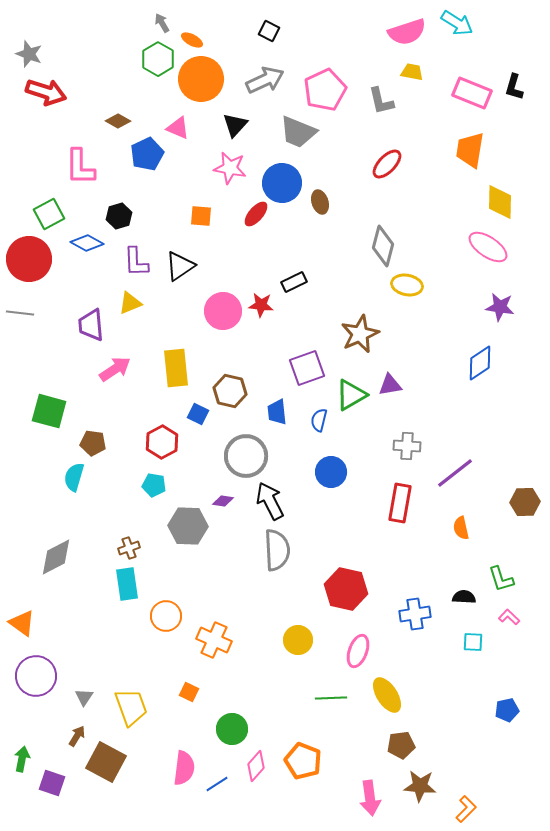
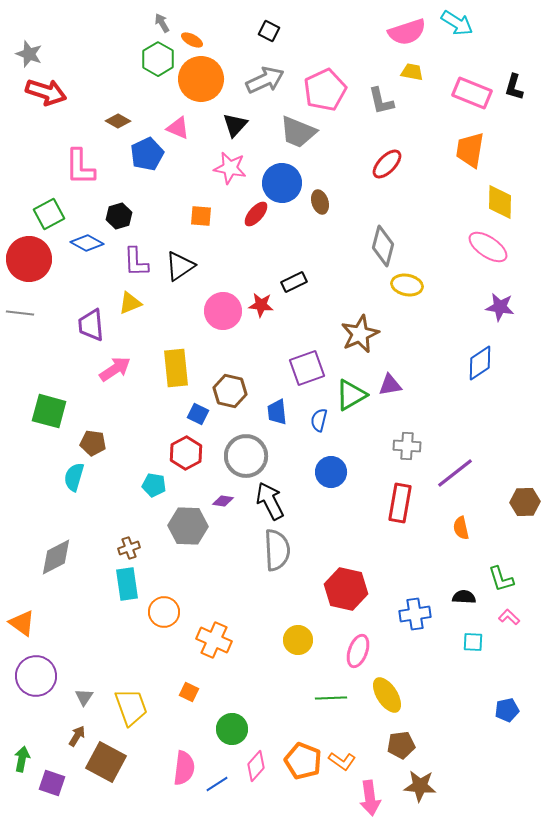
red hexagon at (162, 442): moved 24 px right, 11 px down
orange circle at (166, 616): moved 2 px left, 4 px up
orange L-shape at (466, 809): moved 124 px left, 48 px up; rotated 80 degrees clockwise
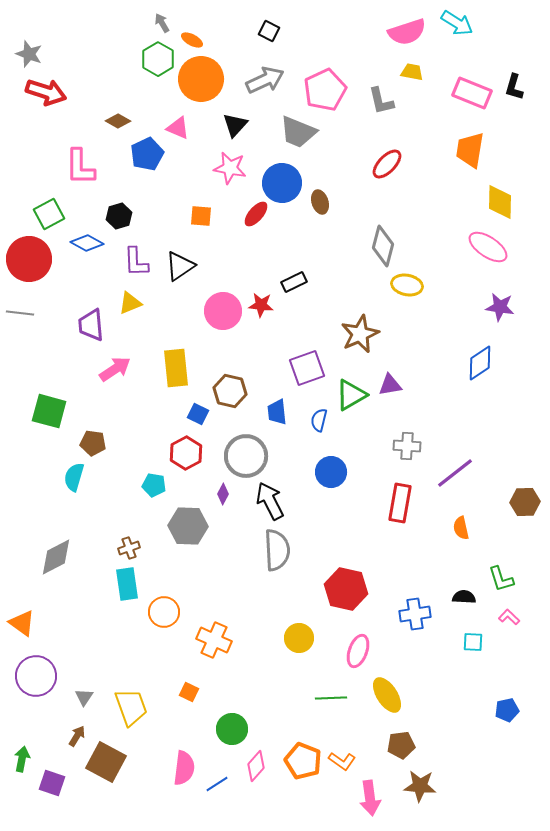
purple diamond at (223, 501): moved 7 px up; rotated 70 degrees counterclockwise
yellow circle at (298, 640): moved 1 px right, 2 px up
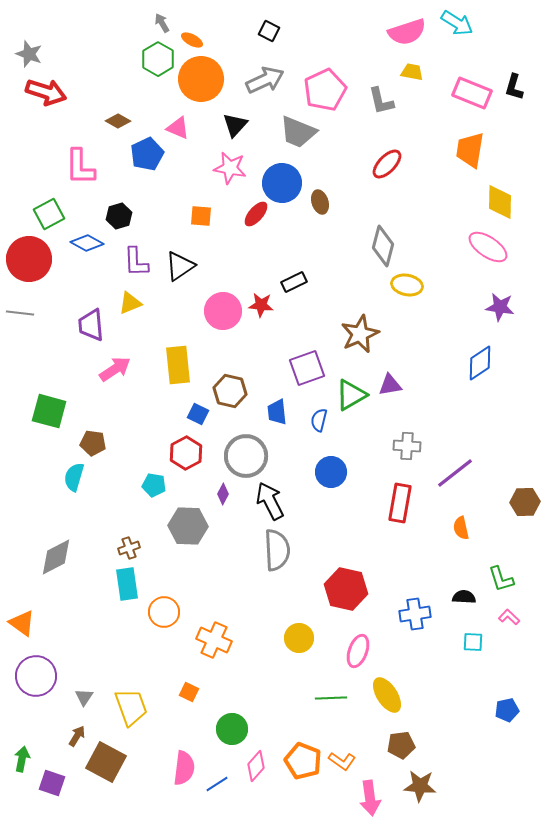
yellow rectangle at (176, 368): moved 2 px right, 3 px up
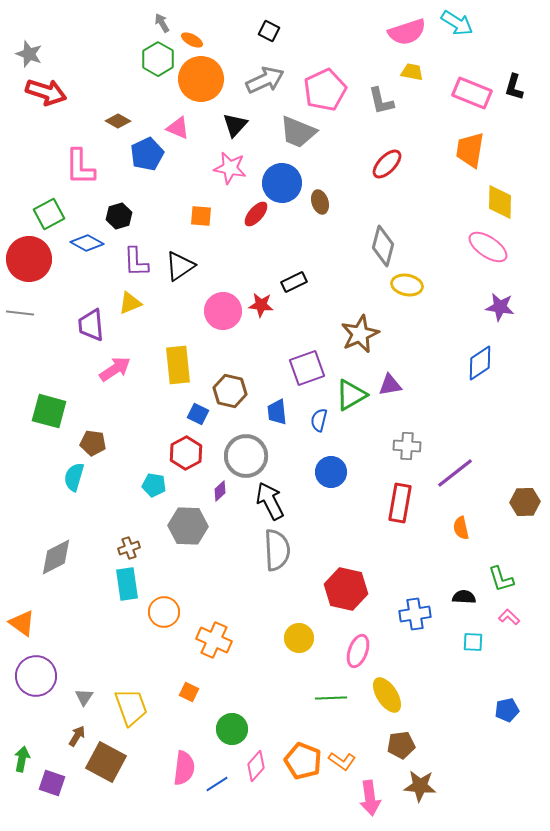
purple diamond at (223, 494): moved 3 px left, 3 px up; rotated 20 degrees clockwise
